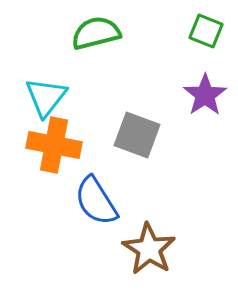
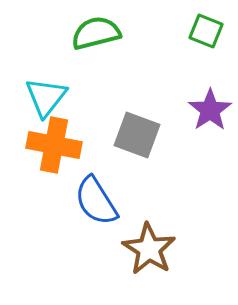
purple star: moved 5 px right, 15 px down
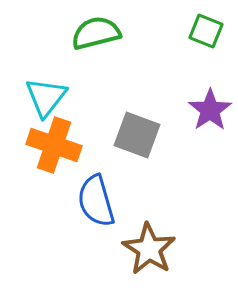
orange cross: rotated 8 degrees clockwise
blue semicircle: rotated 16 degrees clockwise
